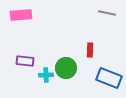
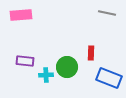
red rectangle: moved 1 px right, 3 px down
green circle: moved 1 px right, 1 px up
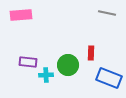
purple rectangle: moved 3 px right, 1 px down
green circle: moved 1 px right, 2 px up
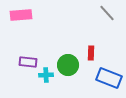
gray line: rotated 36 degrees clockwise
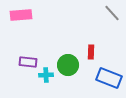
gray line: moved 5 px right
red rectangle: moved 1 px up
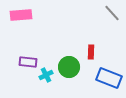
green circle: moved 1 px right, 2 px down
cyan cross: rotated 24 degrees counterclockwise
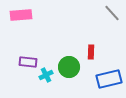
blue rectangle: moved 1 px down; rotated 35 degrees counterclockwise
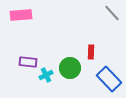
green circle: moved 1 px right, 1 px down
blue rectangle: rotated 60 degrees clockwise
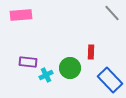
blue rectangle: moved 1 px right, 1 px down
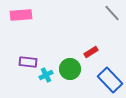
red rectangle: rotated 56 degrees clockwise
green circle: moved 1 px down
